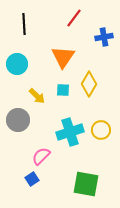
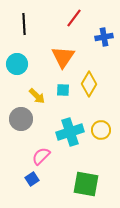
gray circle: moved 3 px right, 1 px up
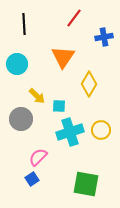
cyan square: moved 4 px left, 16 px down
pink semicircle: moved 3 px left, 1 px down
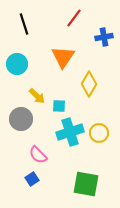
black line: rotated 15 degrees counterclockwise
yellow circle: moved 2 px left, 3 px down
pink semicircle: moved 2 px up; rotated 90 degrees counterclockwise
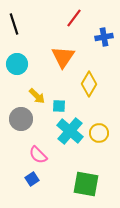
black line: moved 10 px left
cyan cross: moved 1 px up; rotated 32 degrees counterclockwise
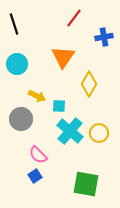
yellow arrow: rotated 18 degrees counterclockwise
blue square: moved 3 px right, 3 px up
